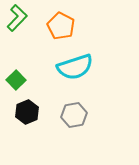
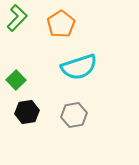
orange pentagon: moved 2 px up; rotated 12 degrees clockwise
cyan semicircle: moved 4 px right
black hexagon: rotated 15 degrees clockwise
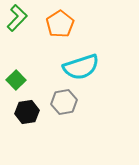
orange pentagon: moved 1 px left
cyan semicircle: moved 2 px right
gray hexagon: moved 10 px left, 13 px up
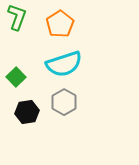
green L-shape: moved 1 px up; rotated 24 degrees counterclockwise
cyan semicircle: moved 17 px left, 3 px up
green square: moved 3 px up
gray hexagon: rotated 20 degrees counterclockwise
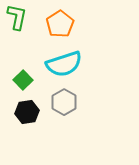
green L-shape: rotated 8 degrees counterclockwise
green square: moved 7 px right, 3 px down
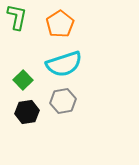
gray hexagon: moved 1 px left, 1 px up; rotated 20 degrees clockwise
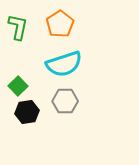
green L-shape: moved 1 px right, 10 px down
green square: moved 5 px left, 6 px down
gray hexagon: moved 2 px right; rotated 10 degrees clockwise
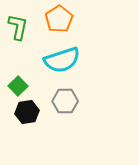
orange pentagon: moved 1 px left, 5 px up
cyan semicircle: moved 2 px left, 4 px up
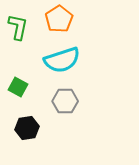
green square: moved 1 px down; rotated 18 degrees counterclockwise
black hexagon: moved 16 px down
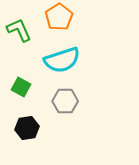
orange pentagon: moved 2 px up
green L-shape: moved 1 px right, 3 px down; rotated 36 degrees counterclockwise
green square: moved 3 px right
